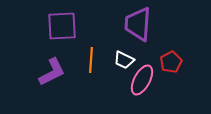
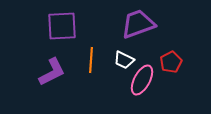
purple trapezoid: rotated 66 degrees clockwise
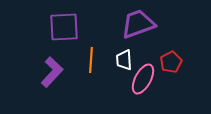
purple square: moved 2 px right, 1 px down
white trapezoid: rotated 60 degrees clockwise
purple L-shape: rotated 20 degrees counterclockwise
pink ellipse: moved 1 px right, 1 px up
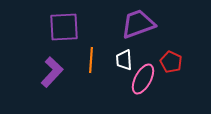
red pentagon: rotated 20 degrees counterclockwise
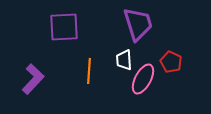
purple trapezoid: rotated 93 degrees clockwise
orange line: moved 2 px left, 11 px down
purple L-shape: moved 19 px left, 7 px down
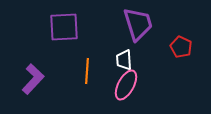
red pentagon: moved 10 px right, 15 px up
orange line: moved 2 px left
pink ellipse: moved 17 px left, 6 px down
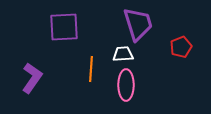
red pentagon: rotated 25 degrees clockwise
white trapezoid: moved 1 px left, 6 px up; rotated 90 degrees clockwise
orange line: moved 4 px right, 2 px up
purple L-shape: moved 1 px left, 1 px up; rotated 8 degrees counterclockwise
pink ellipse: rotated 28 degrees counterclockwise
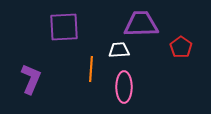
purple trapezoid: moved 3 px right; rotated 75 degrees counterclockwise
red pentagon: rotated 15 degrees counterclockwise
white trapezoid: moved 4 px left, 4 px up
purple L-shape: moved 1 px left, 1 px down; rotated 12 degrees counterclockwise
pink ellipse: moved 2 px left, 2 px down
